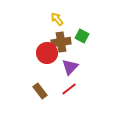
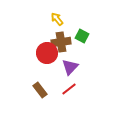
brown rectangle: moved 1 px up
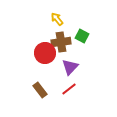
red circle: moved 2 px left
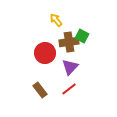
yellow arrow: moved 1 px left, 1 px down
brown cross: moved 8 px right
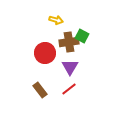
yellow arrow: rotated 144 degrees clockwise
purple triangle: rotated 12 degrees counterclockwise
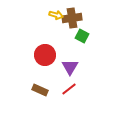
yellow arrow: moved 5 px up
brown cross: moved 3 px right, 24 px up
red circle: moved 2 px down
brown rectangle: rotated 28 degrees counterclockwise
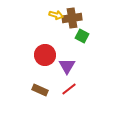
purple triangle: moved 3 px left, 1 px up
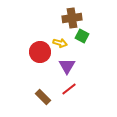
yellow arrow: moved 4 px right, 28 px down
red circle: moved 5 px left, 3 px up
brown rectangle: moved 3 px right, 7 px down; rotated 21 degrees clockwise
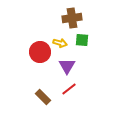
green square: moved 4 px down; rotated 24 degrees counterclockwise
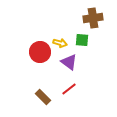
brown cross: moved 21 px right
purple triangle: moved 2 px right, 4 px up; rotated 24 degrees counterclockwise
